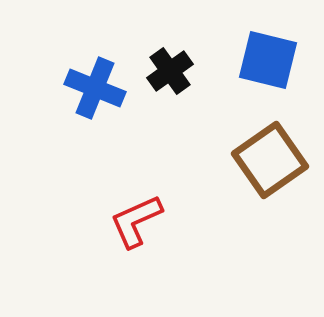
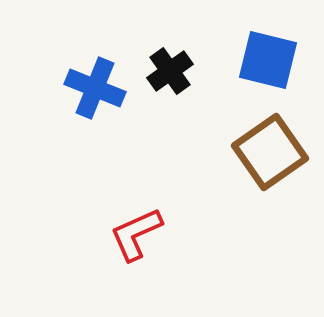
brown square: moved 8 px up
red L-shape: moved 13 px down
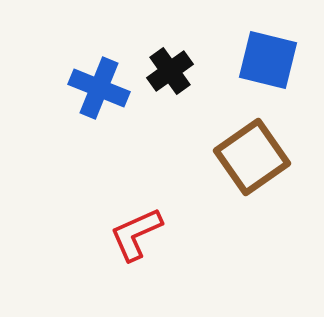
blue cross: moved 4 px right
brown square: moved 18 px left, 5 px down
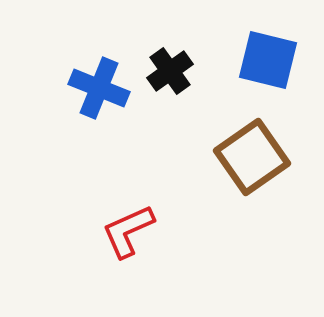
red L-shape: moved 8 px left, 3 px up
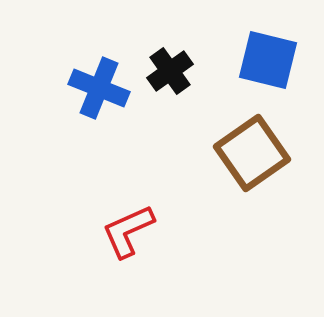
brown square: moved 4 px up
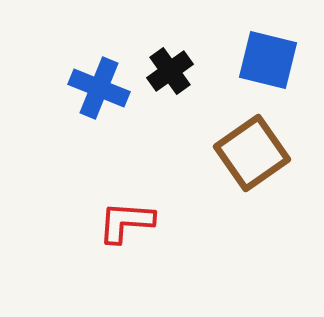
red L-shape: moved 2 px left, 9 px up; rotated 28 degrees clockwise
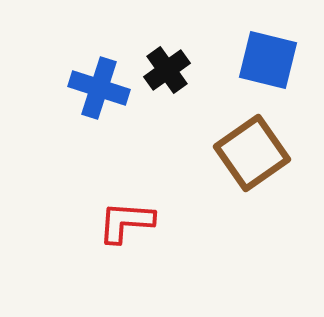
black cross: moved 3 px left, 1 px up
blue cross: rotated 4 degrees counterclockwise
